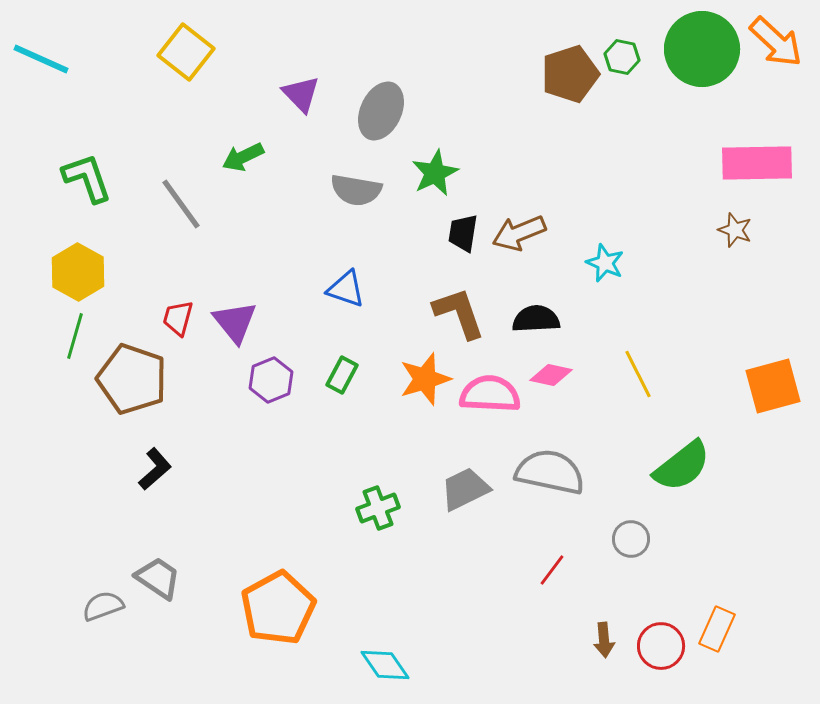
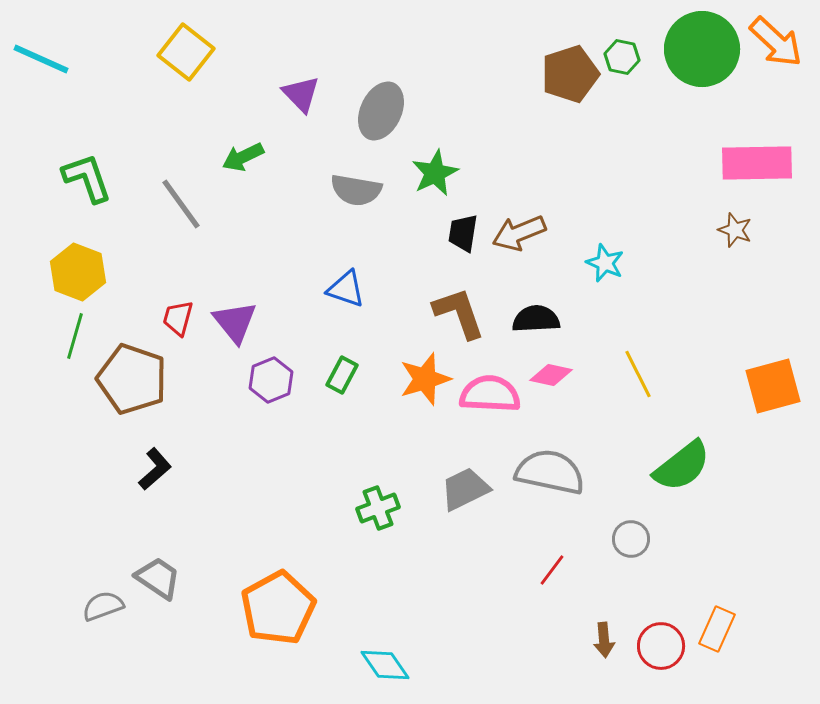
yellow hexagon at (78, 272): rotated 8 degrees counterclockwise
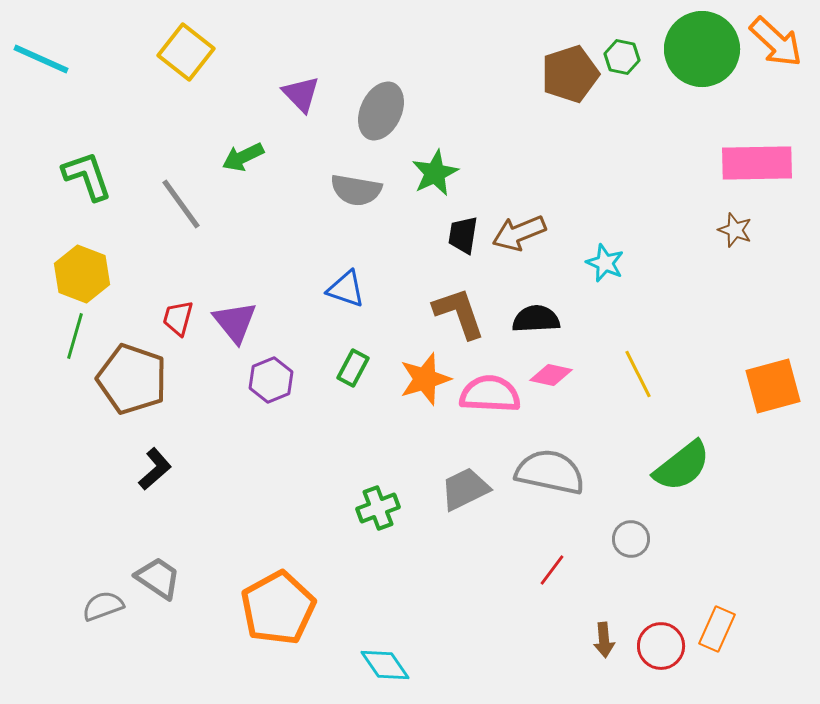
green L-shape at (87, 178): moved 2 px up
black trapezoid at (463, 233): moved 2 px down
yellow hexagon at (78, 272): moved 4 px right, 2 px down
green rectangle at (342, 375): moved 11 px right, 7 px up
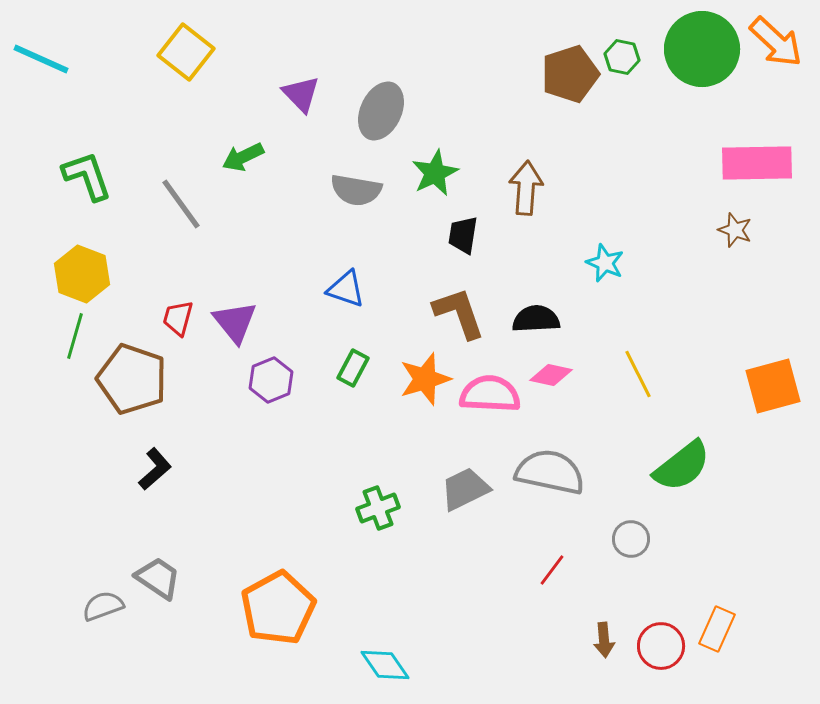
brown arrow at (519, 233): moved 7 px right, 45 px up; rotated 116 degrees clockwise
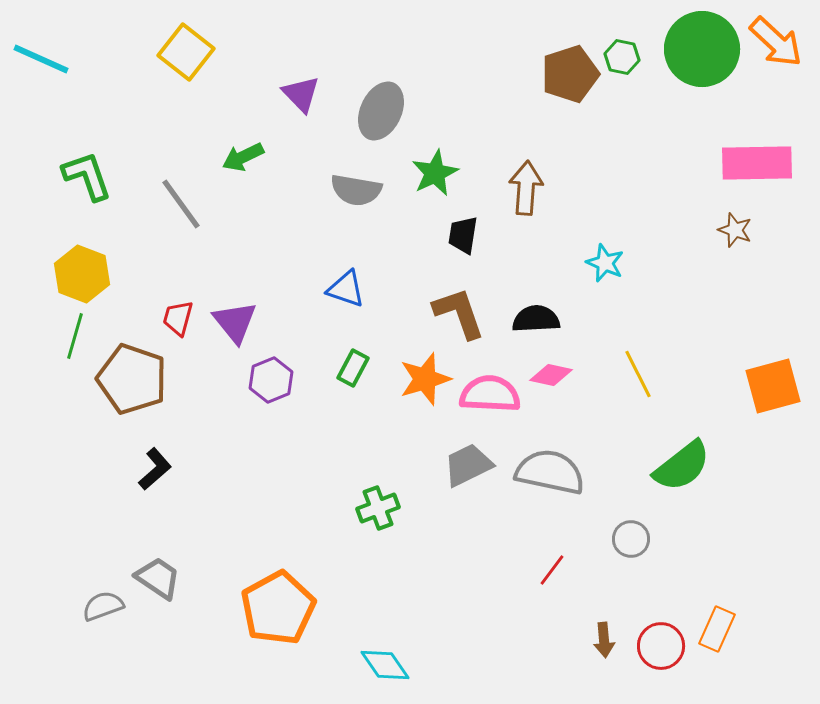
gray trapezoid at (465, 489): moved 3 px right, 24 px up
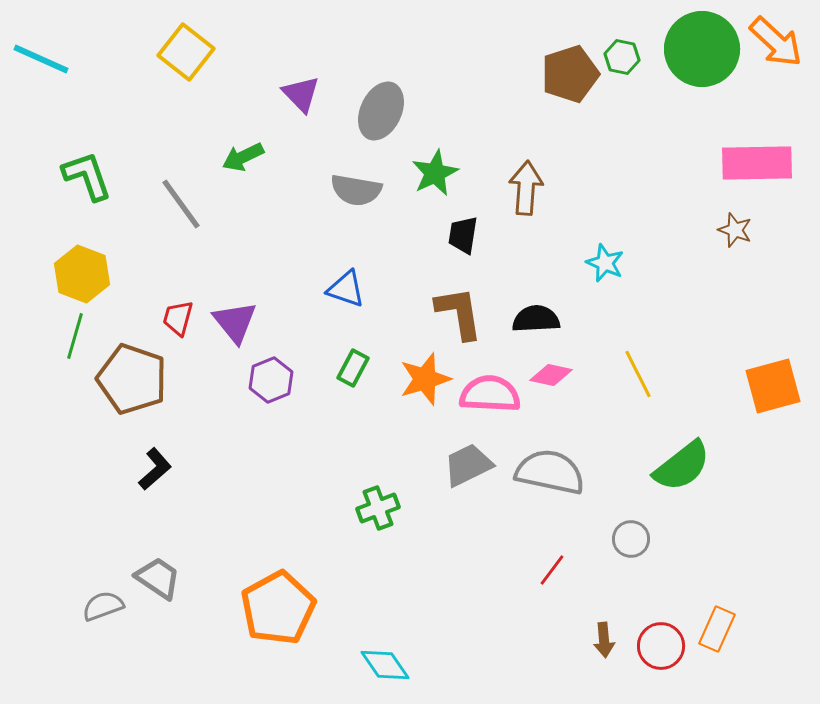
brown L-shape at (459, 313): rotated 10 degrees clockwise
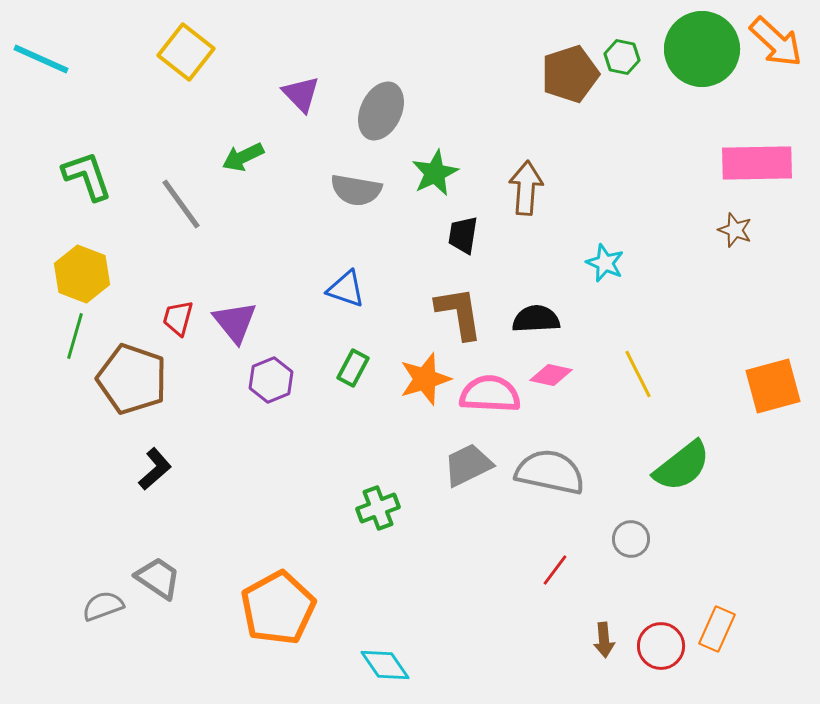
red line at (552, 570): moved 3 px right
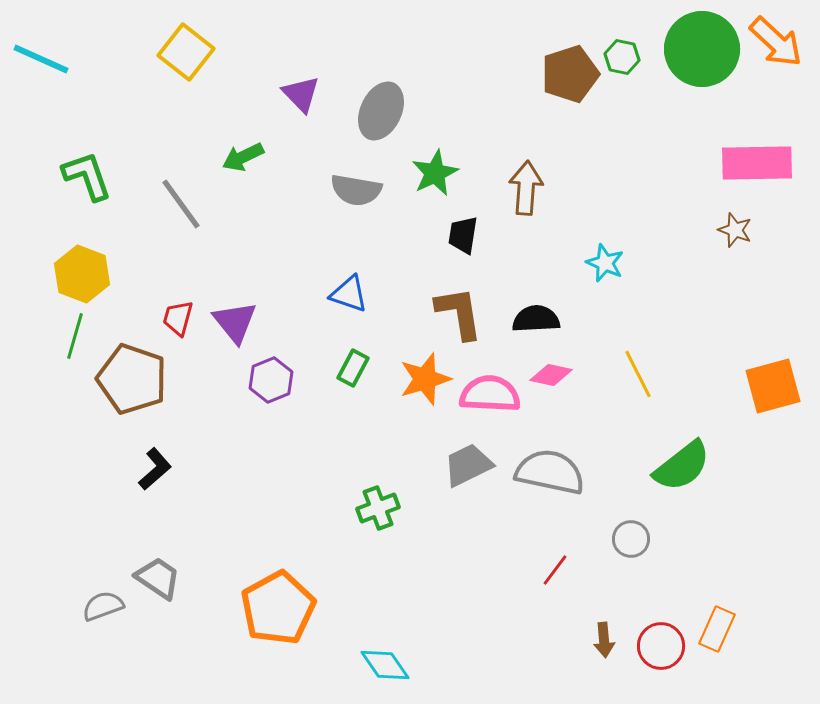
blue triangle at (346, 289): moved 3 px right, 5 px down
